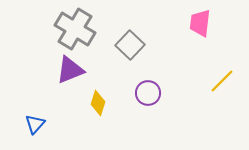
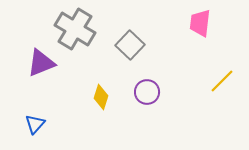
purple triangle: moved 29 px left, 7 px up
purple circle: moved 1 px left, 1 px up
yellow diamond: moved 3 px right, 6 px up
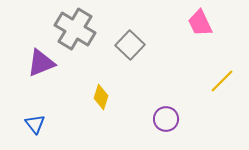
pink trapezoid: rotated 32 degrees counterclockwise
purple circle: moved 19 px right, 27 px down
blue triangle: rotated 20 degrees counterclockwise
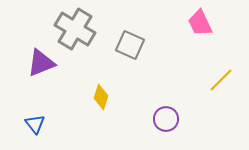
gray square: rotated 20 degrees counterclockwise
yellow line: moved 1 px left, 1 px up
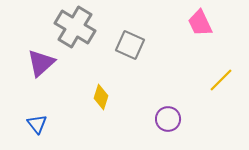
gray cross: moved 2 px up
purple triangle: rotated 20 degrees counterclockwise
purple circle: moved 2 px right
blue triangle: moved 2 px right
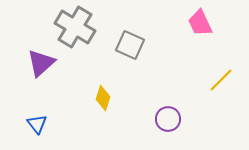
yellow diamond: moved 2 px right, 1 px down
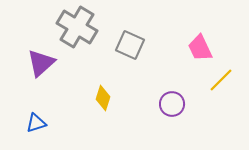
pink trapezoid: moved 25 px down
gray cross: moved 2 px right
purple circle: moved 4 px right, 15 px up
blue triangle: moved 1 px left, 1 px up; rotated 50 degrees clockwise
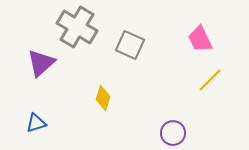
pink trapezoid: moved 9 px up
yellow line: moved 11 px left
purple circle: moved 1 px right, 29 px down
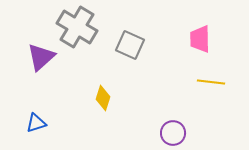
pink trapezoid: rotated 24 degrees clockwise
purple triangle: moved 6 px up
yellow line: moved 1 px right, 2 px down; rotated 52 degrees clockwise
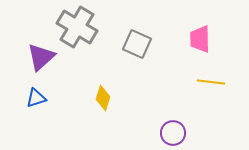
gray square: moved 7 px right, 1 px up
blue triangle: moved 25 px up
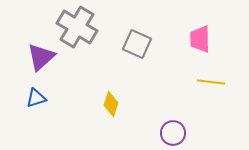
yellow diamond: moved 8 px right, 6 px down
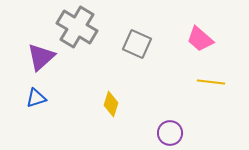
pink trapezoid: rotated 48 degrees counterclockwise
purple circle: moved 3 px left
